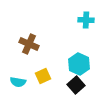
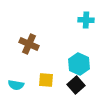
yellow square: moved 3 px right, 4 px down; rotated 28 degrees clockwise
cyan semicircle: moved 2 px left, 3 px down
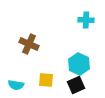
black square: rotated 18 degrees clockwise
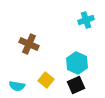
cyan cross: rotated 21 degrees counterclockwise
cyan hexagon: moved 2 px left, 1 px up
yellow square: rotated 35 degrees clockwise
cyan semicircle: moved 1 px right, 1 px down
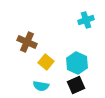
brown cross: moved 2 px left, 2 px up
yellow square: moved 18 px up
cyan semicircle: moved 24 px right
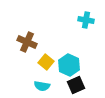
cyan cross: rotated 28 degrees clockwise
cyan hexagon: moved 8 px left, 2 px down
cyan semicircle: moved 1 px right
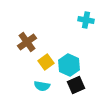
brown cross: rotated 30 degrees clockwise
yellow square: rotated 14 degrees clockwise
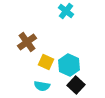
cyan cross: moved 20 px left, 9 px up; rotated 28 degrees clockwise
yellow square: rotated 28 degrees counterclockwise
black square: rotated 24 degrees counterclockwise
